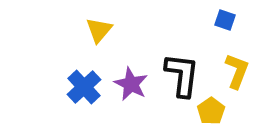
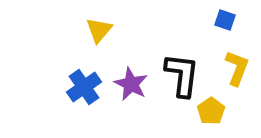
yellow L-shape: moved 3 px up
blue cross: rotated 8 degrees clockwise
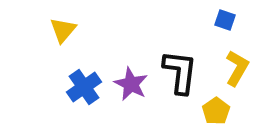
yellow triangle: moved 36 px left
yellow L-shape: rotated 9 degrees clockwise
black L-shape: moved 2 px left, 3 px up
yellow pentagon: moved 5 px right
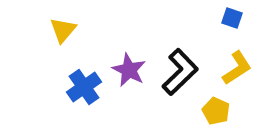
blue square: moved 7 px right, 2 px up
yellow L-shape: rotated 27 degrees clockwise
black L-shape: rotated 39 degrees clockwise
purple star: moved 2 px left, 14 px up
yellow pentagon: rotated 12 degrees counterclockwise
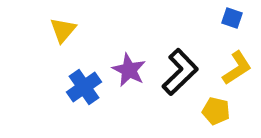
yellow pentagon: rotated 12 degrees counterclockwise
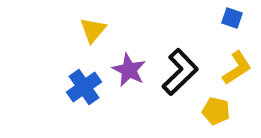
yellow triangle: moved 30 px right
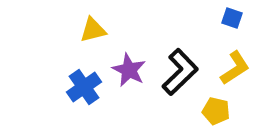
yellow triangle: rotated 36 degrees clockwise
yellow L-shape: moved 2 px left
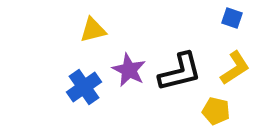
black L-shape: rotated 30 degrees clockwise
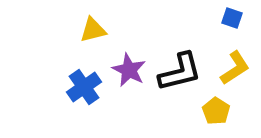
yellow pentagon: rotated 20 degrees clockwise
